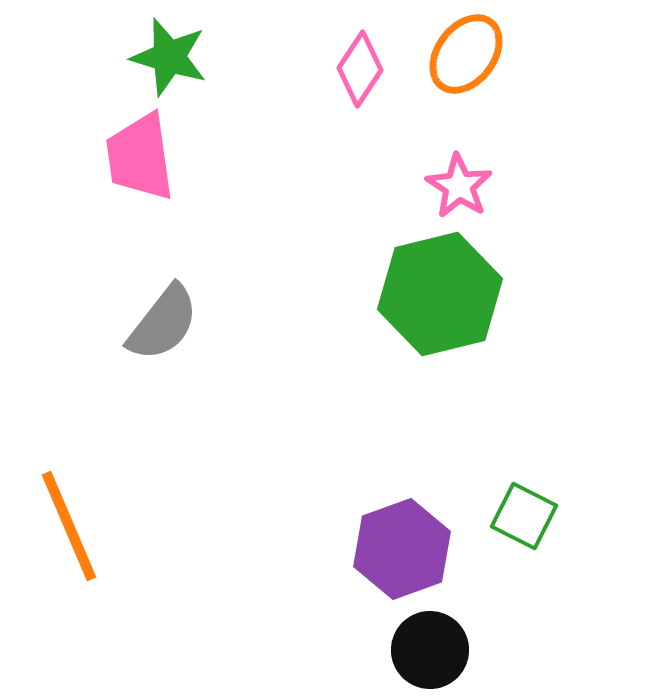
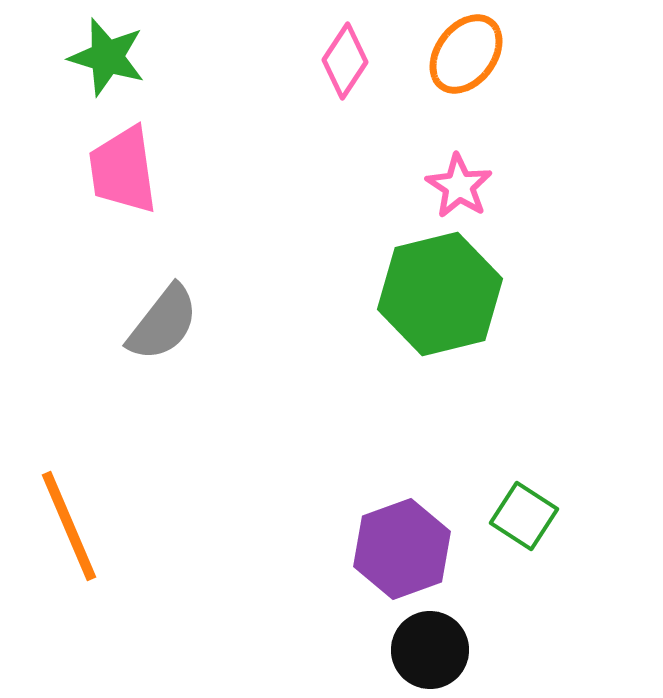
green star: moved 62 px left
pink diamond: moved 15 px left, 8 px up
pink trapezoid: moved 17 px left, 13 px down
green square: rotated 6 degrees clockwise
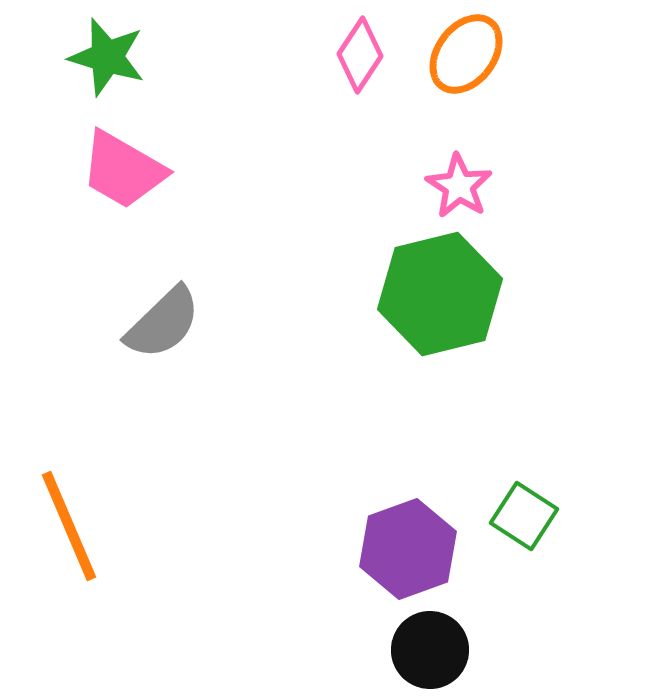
pink diamond: moved 15 px right, 6 px up
pink trapezoid: rotated 52 degrees counterclockwise
gray semicircle: rotated 8 degrees clockwise
purple hexagon: moved 6 px right
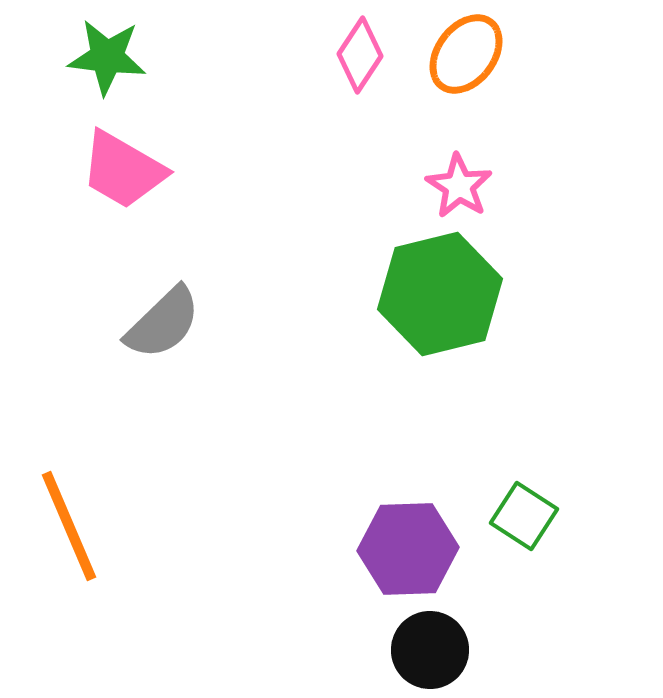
green star: rotated 10 degrees counterclockwise
purple hexagon: rotated 18 degrees clockwise
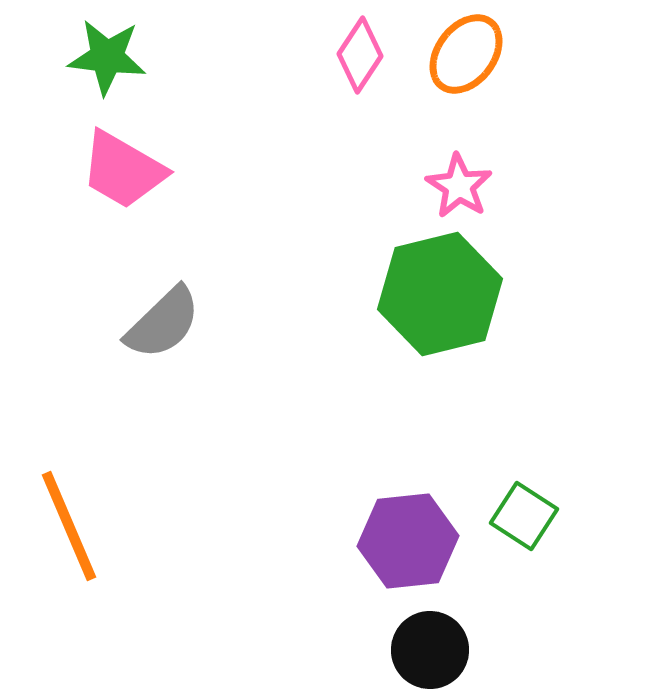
purple hexagon: moved 8 px up; rotated 4 degrees counterclockwise
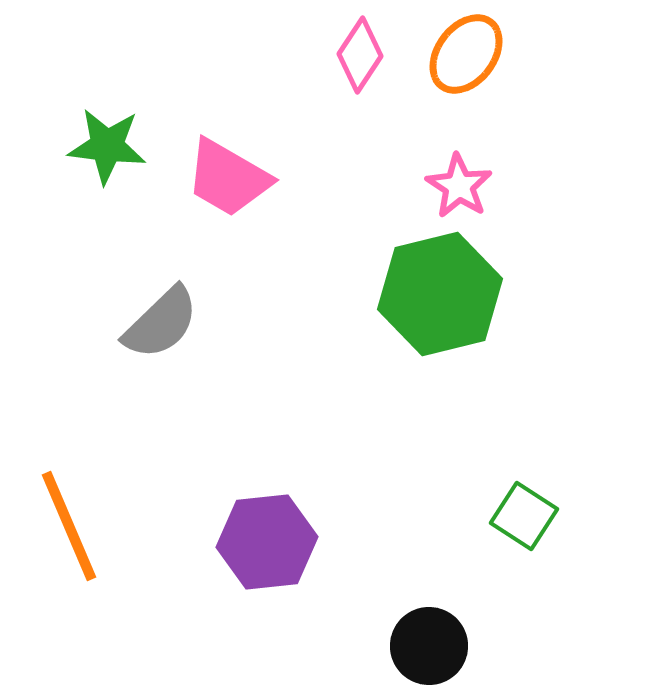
green star: moved 89 px down
pink trapezoid: moved 105 px right, 8 px down
gray semicircle: moved 2 px left
purple hexagon: moved 141 px left, 1 px down
black circle: moved 1 px left, 4 px up
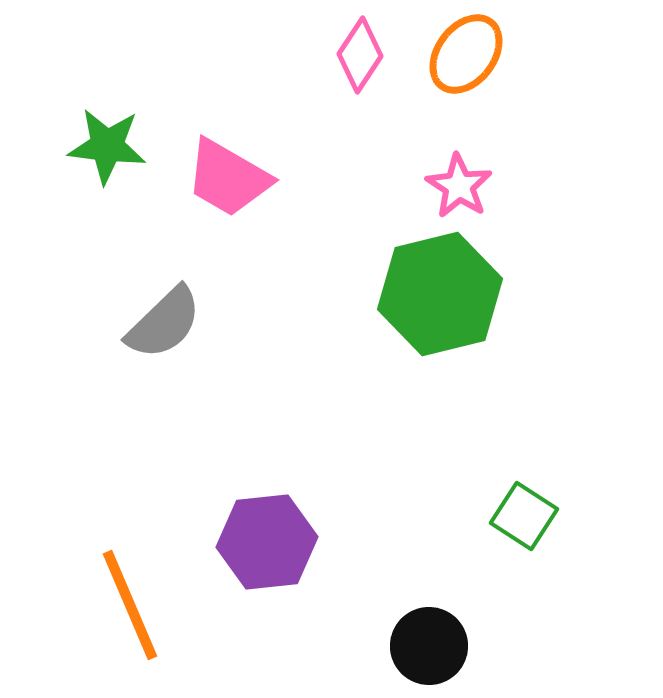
gray semicircle: moved 3 px right
orange line: moved 61 px right, 79 px down
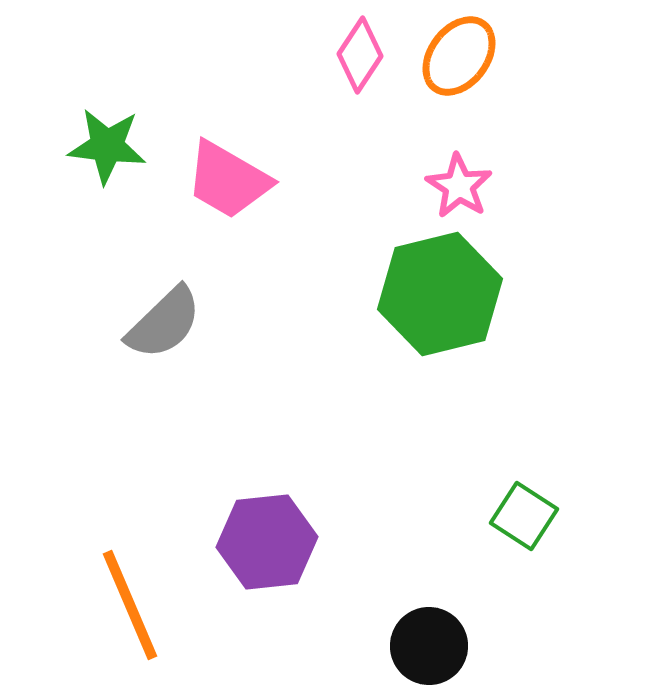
orange ellipse: moved 7 px left, 2 px down
pink trapezoid: moved 2 px down
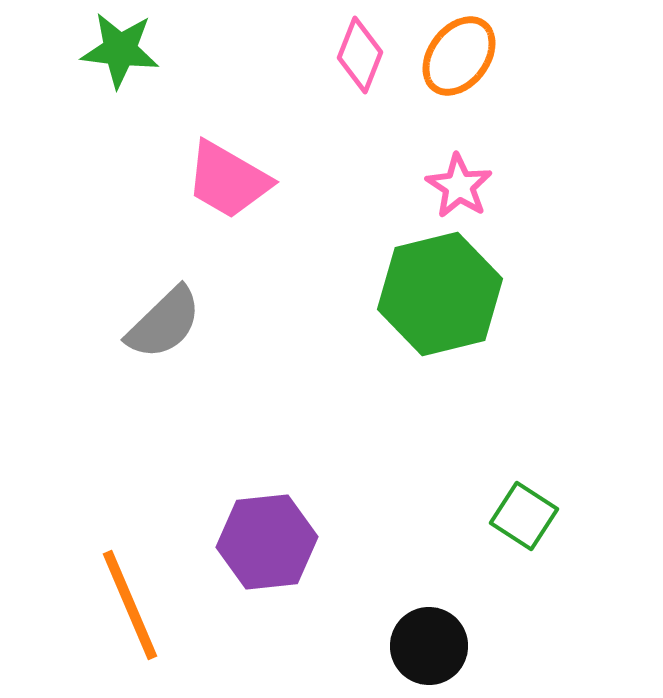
pink diamond: rotated 12 degrees counterclockwise
green star: moved 13 px right, 96 px up
